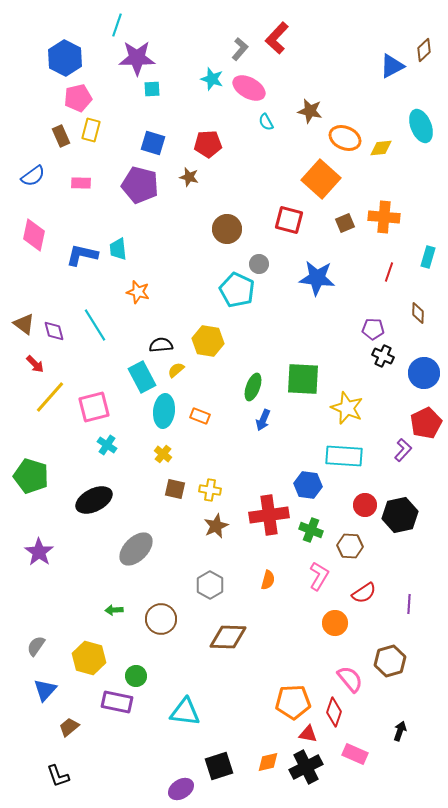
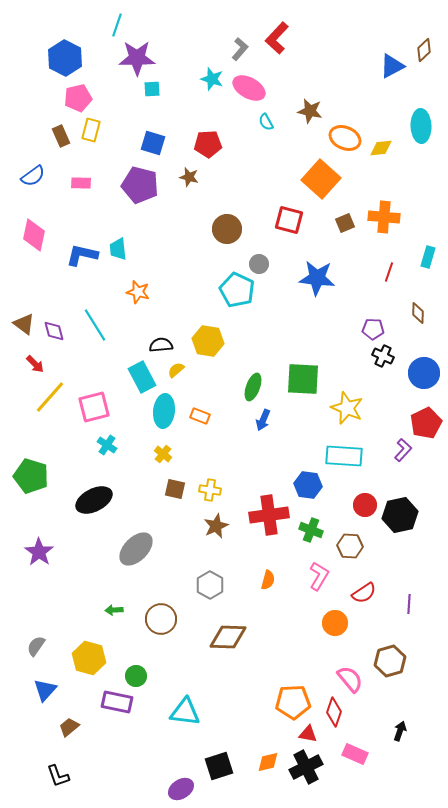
cyan ellipse at (421, 126): rotated 20 degrees clockwise
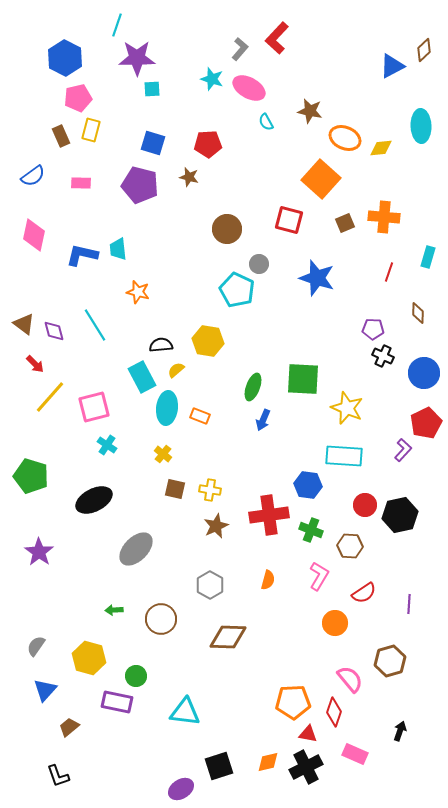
blue star at (317, 278): rotated 12 degrees clockwise
cyan ellipse at (164, 411): moved 3 px right, 3 px up
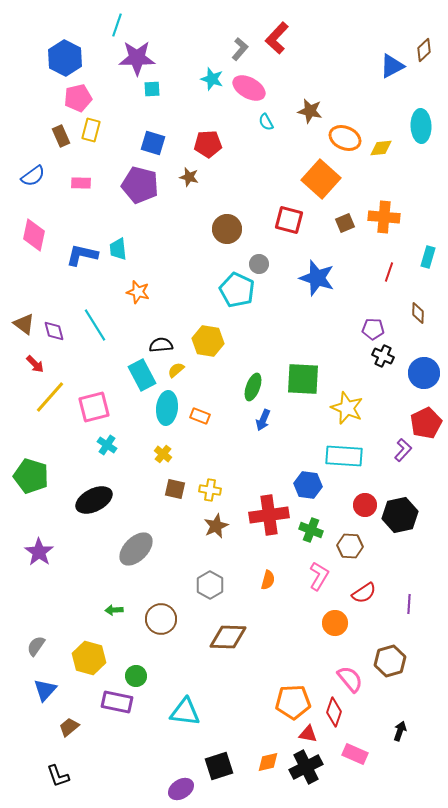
cyan rectangle at (142, 377): moved 2 px up
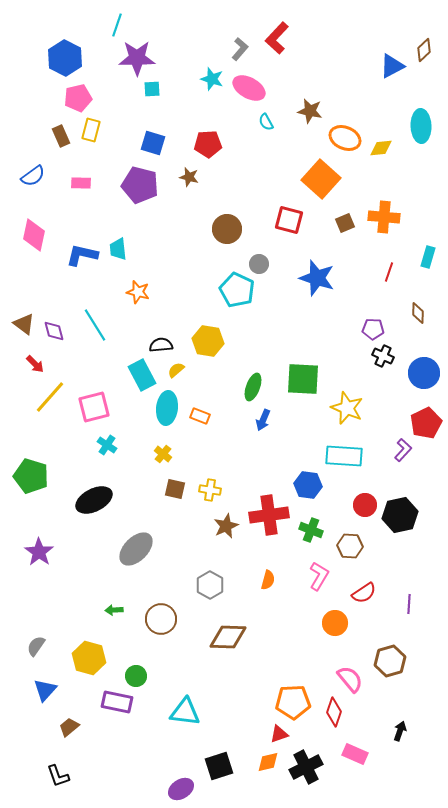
brown star at (216, 526): moved 10 px right
red triangle at (308, 734): moved 29 px left; rotated 30 degrees counterclockwise
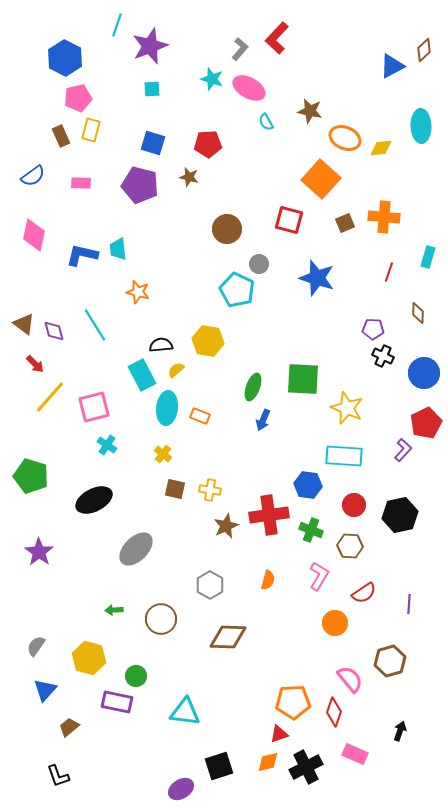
purple star at (137, 58): moved 13 px right, 12 px up; rotated 21 degrees counterclockwise
red circle at (365, 505): moved 11 px left
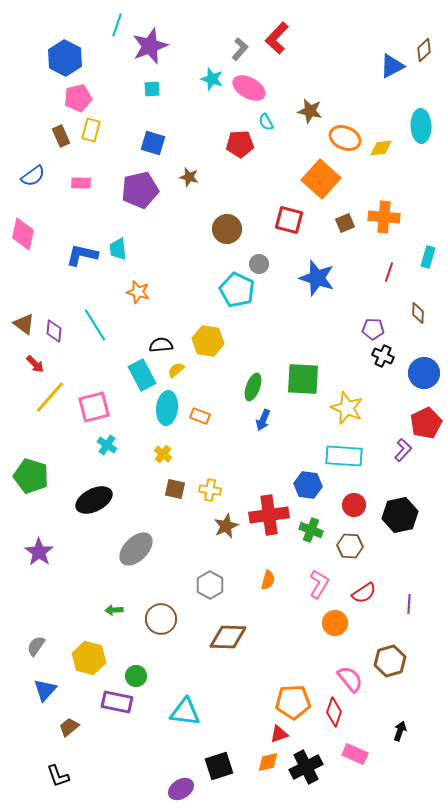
red pentagon at (208, 144): moved 32 px right
purple pentagon at (140, 185): moved 5 px down; rotated 27 degrees counterclockwise
pink diamond at (34, 235): moved 11 px left, 1 px up
purple diamond at (54, 331): rotated 20 degrees clockwise
pink L-shape at (319, 576): moved 8 px down
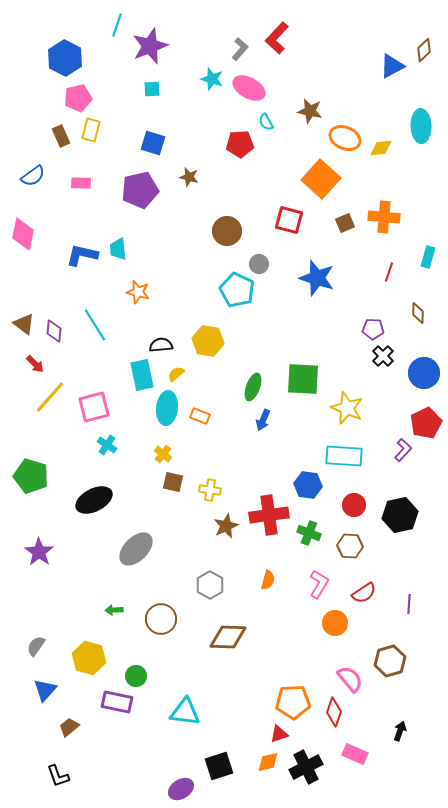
brown circle at (227, 229): moved 2 px down
black cross at (383, 356): rotated 20 degrees clockwise
yellow semicircle at (176, 370): moved 4 px down
cyan rectangle at (142, 375): rotated 16 degrees clockwise
brown square at (175, 489): moved 2 px left, 7 px up
green cross at (311, 530): moved 2 px left, 3 px down
